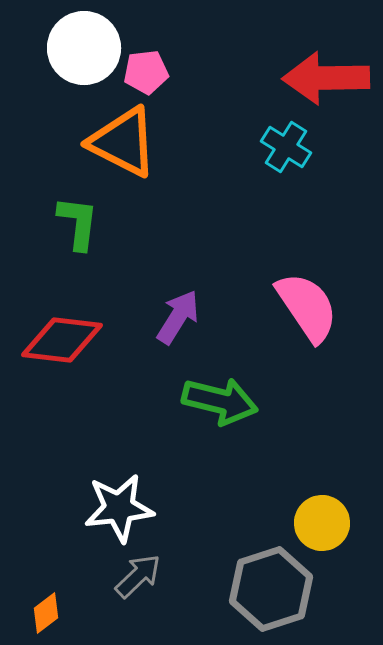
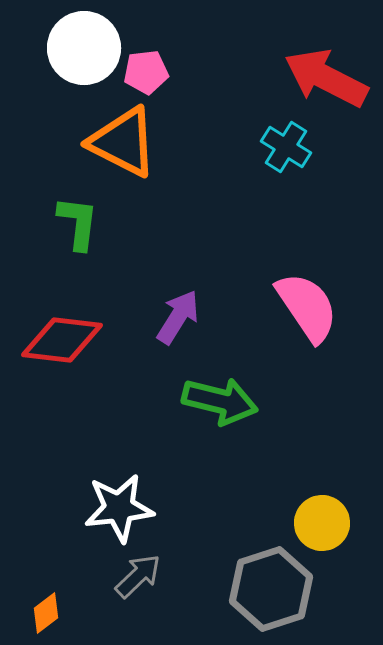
red arrow: rotated 28 degrees clockwise
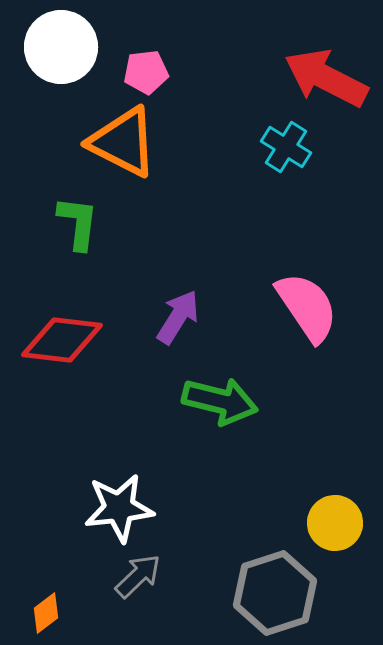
white circle: moved 23 px left, 1 px up
yellow circle: moved 13 px right
gray hexagon: moved 4 px right, 4 px down
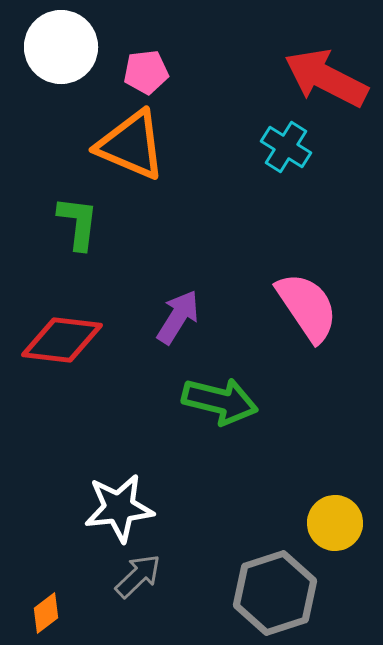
orange triangle: moved 8 px right, 3 px down; rotated 4 degrees counterclockwise
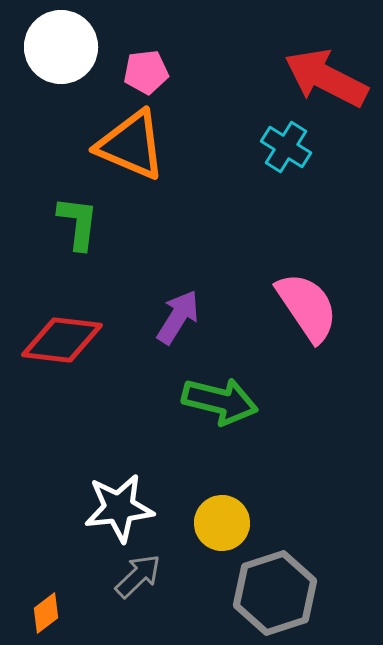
yellow circle: moved 113 px left
